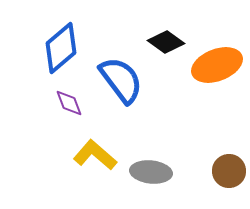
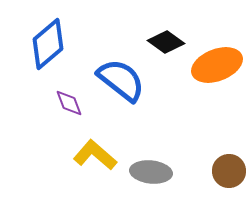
blue diamond: moved 13 px left, 4 px up
blue semicircle: rotated 15 degrees counterclockwise
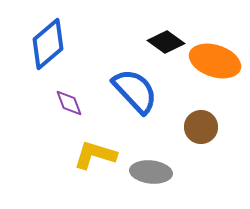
orange ellipse: moved 2 px left, 4 px up; rotated 39 degrees clockwise
blue semicircle: moved 14 px right, 11 px down; rotated 9 degrees clockwise
yellow L-shape: rotated 24 degrees counterclockwise
brown circle: moved 28 px left, 44 px up
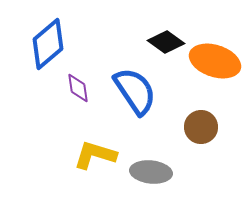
blue semicircle: rotated 9 degrees clockwise
purple diamond: moved 9 px right, 15 px up; rotated 12 degrees clockwise
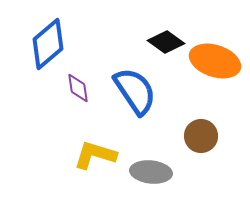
brown circle: moved 9 px down
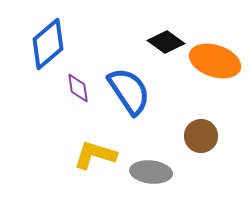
blue semicircle: moved 6 px left
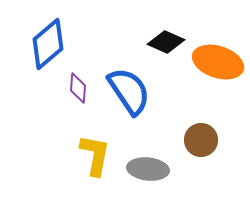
black diamond: rotated 12 degrees counterclockwise
orange ellipse: moved 3 px right, 1 px down
purple diamond: rotated 12 degrees clockwise
brown circle: moved 4 px down
yellow L-shape: rotated 84 degrees clockwise
gray ellipse: moved 3 px left, 3 px up
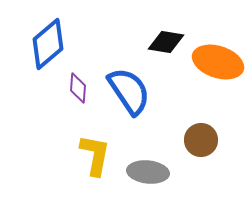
black diamond: rotated 15 degrees counterclockwise
gray ellipse: moved 3 px down
